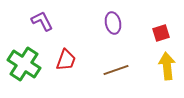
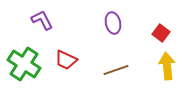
purple L-shape: moved 1 px up
red square: rotated 36 degrees counterclockwise
red trapezoid: rotated 95 degrees clockwise
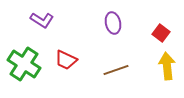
purple L-shape: rotated 150 degrees clockwise
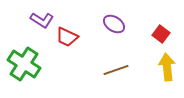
purple ellipse: moved 1 px right, 1 px down; rotated 45 degrees counterclockwise
red square: moved 1 px down
red trapezoid: moved 1 px right, 23 px up
yellow arrow: moved 1 px down
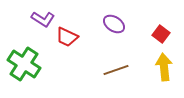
purple L-shape: moved 1 px right, 1 px up
yellow arrow: moved 3 px left
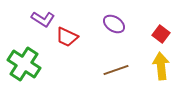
yellow arrow: moved 3 px left, 1 px up
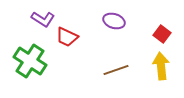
purple ellipse: moved 3 px up; rotated 15 degrees counterclockwise
red square: moved 1 px right
green cross: moved 6 px right, 3 px up
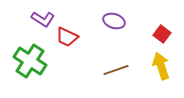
yellow arrow: rotated 12 degrees counterclockwise
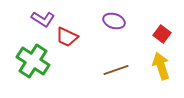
green cross: moved 3 px right
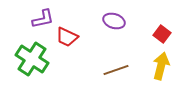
purple L-shape: rotated 45 degrees counterclockwise
green cross: moved 1 px left, 2 px up
yellow arrow: rotated 32 degrees clockwise
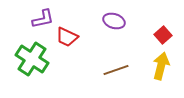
red square: moved 1 px right, 1 px down; rotated 12 degrees clockwise
